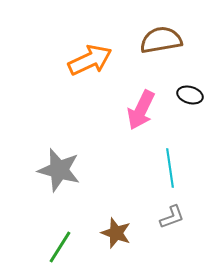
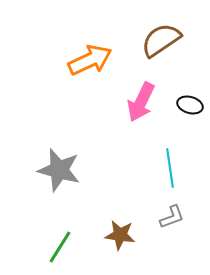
brown semicircle: rotated 24 degrees counterclockwise
black ellipse: moved 10 px down
pink arrow: moved 8 px up
brown star: moved 4 px right, 2 px down; rotated 12 degrees counterclockwise
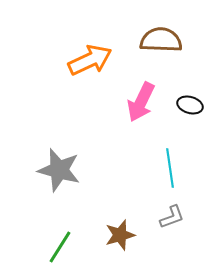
brown semicircle: rotated 36 degrees clockwise
brown star: rotated 24 degrees counterclockwise
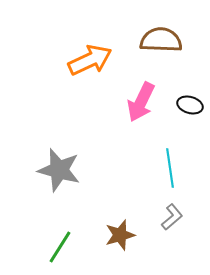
gray L-shape: rotated 20 degrees counterclockwise
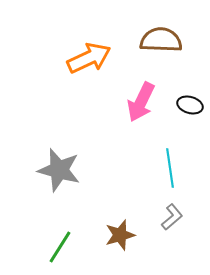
orange arrow: moved 1 px left, 2 px up
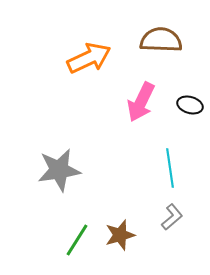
gray star: rotated 24 degrees counterclockwise
green line: moved 17 px right, 7 px up
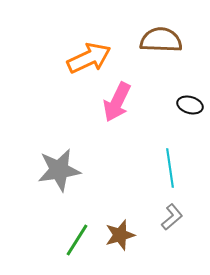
pink arrow: moved 24 px left
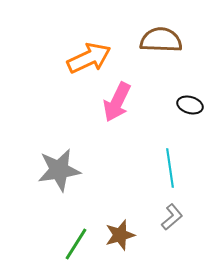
green line: moved 1 px left, 4 px down
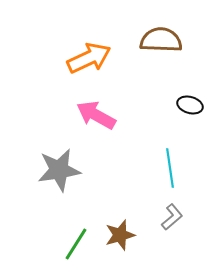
pink arrow: moved 21 px left, 13 px down; rotated 93 degrees clockwise
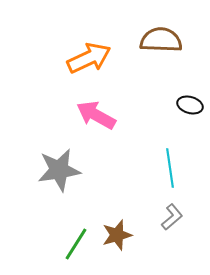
brown star: moved 3 px left
